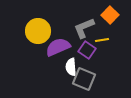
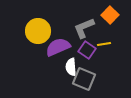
yellow line: moved 2 px right, 4 px down
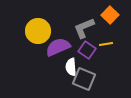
yellow line: moved 2 px right
